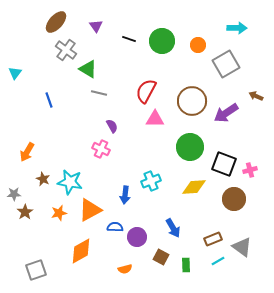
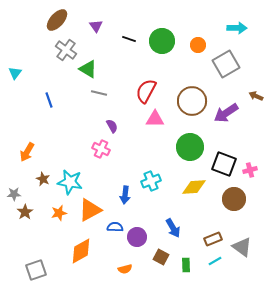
brown ellipse at (56, 22): moved 1 px right, 2 px up
cyan line at (218, 261): moved 3 px left
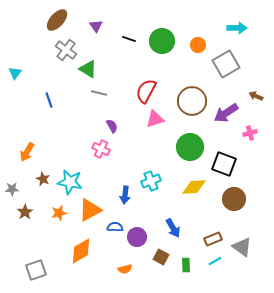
pink triangle at (155, 119): rotated 18 degrees counterclockwise
pink cross at (250, 170): moved 37 px up
gray star at (14, 194): moved 2 px left, 5 px up
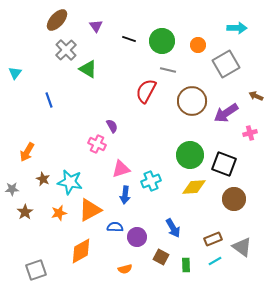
gray cross at (66, 50): rotated 10 degrees clockwise
gray line at (99, 93): moved 69 px right, 23 px up
pink triangle at (155, 119): moved 34 px left, 50 px down
green circle at (190, 147): moved 8 px down
pink cross at (101, 149): moved 4 px left, 5 px up
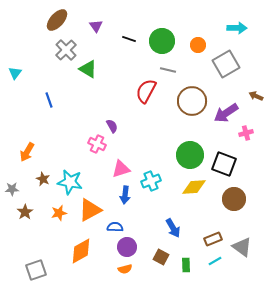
pink cross at (250, 133): moved 4 px left
purple circle at (137, 237): moved 10 px left, 10 px down
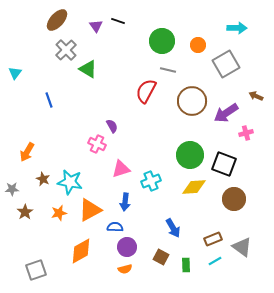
black line at (129, 39): moved 11 px left, 18 px up
blue arrow at (125, 195): moved 7 px down
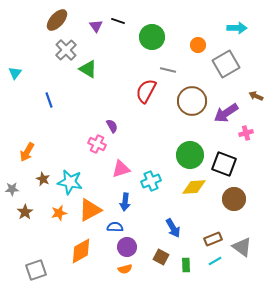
green circle at (162, 41): moved 10 px left, 4 px up
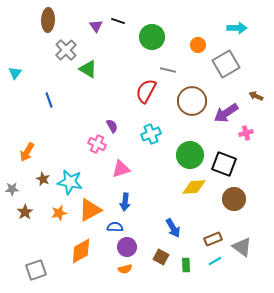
brown ellipse at (57, 20): moved 9 px left; rotated 40 degrees counterclockwise
cyan cross at (151, 181): moved 47 px up
